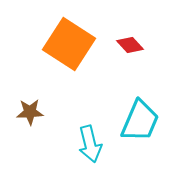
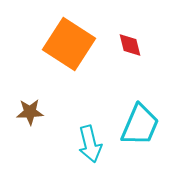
red diamond: rotated 28 degrees clockwise
cyan trapezoid: moved 4 px down
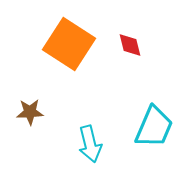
cyan trapezoid: moved 14 px right, 2 px down
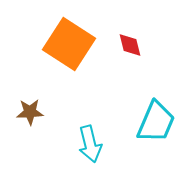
cyan trapezoid: moved 2 px right, 5 px up
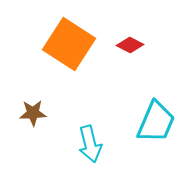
red diamond: rotated 48 degrees counterclockwise
brown star: moved 3 px right, 1 px down
